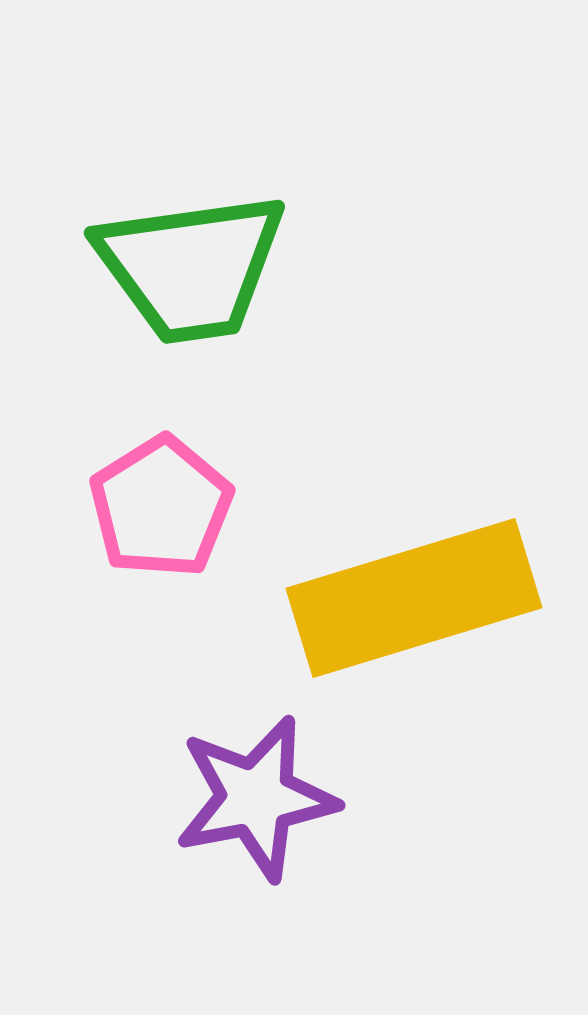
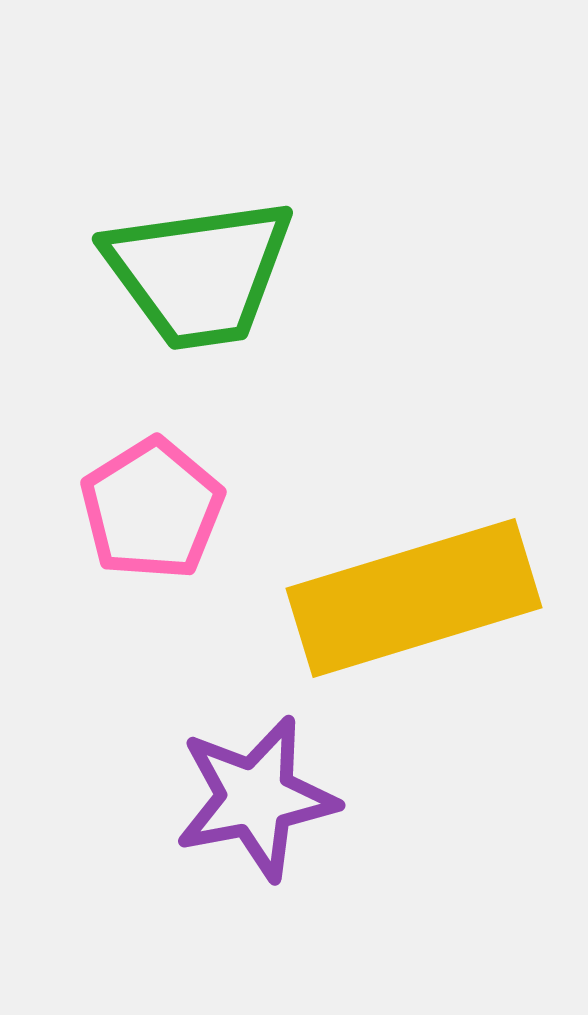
green trapezoid: moved 8 px right, 6 px down
pink pentagon: moved 9 px left, 2 px down
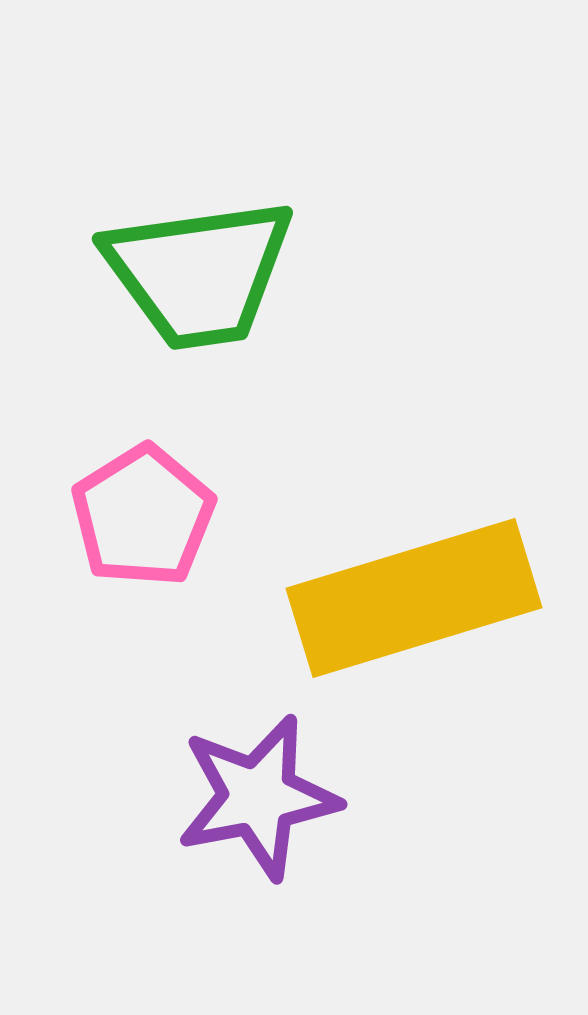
pink pentagon: moved 9 px left, 7 px down
purple star: moved 2 px right, 1 px up
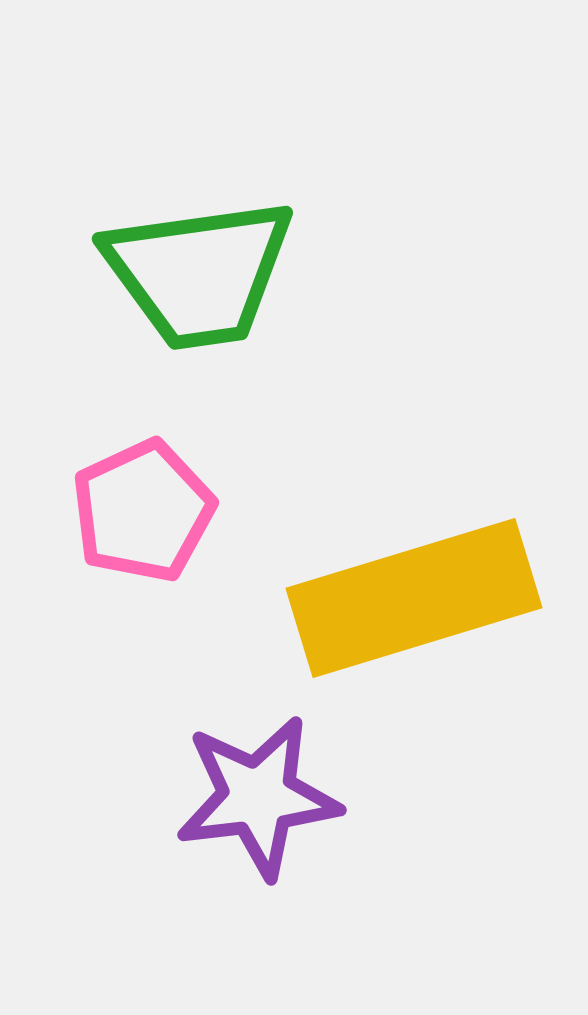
pink pentagon: moved 5 px up; rotated 7 degrees clockwise
purple star: rotated 4 degrees clockwise
